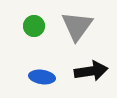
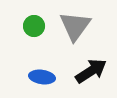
gray triangle: moved 2 px left
black arrow: rotated 24 degrees counterclockwise
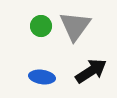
green circle: moved 7 px right
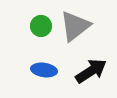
gray triangle: rotated 16 degrees clockwise
blue ellipse: moved 2 px right, 7 px up
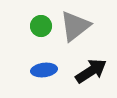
blue ellipse: rotated 15 degrees counterclockwise
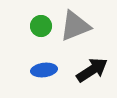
gray triangle: rotated 16 degrees clockwise
black arrow: moved 1 px right, 1 px up
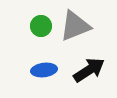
black arrow: moved 3 px left
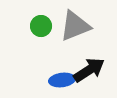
blue ellipse: moved 18 px right, 10 px down
